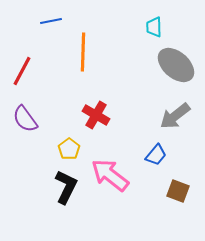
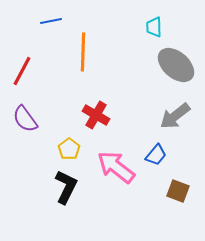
pink arrow: moved 6 px right, 8 px up
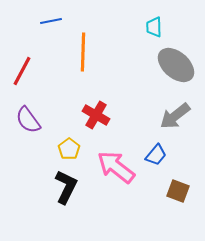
purple semicircle: moved 3 px right, 1 px down
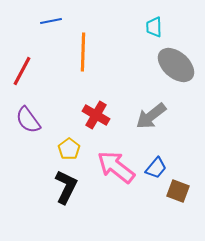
gray arrow: moved 24 px left
blue trapezoid: moved 13 px down
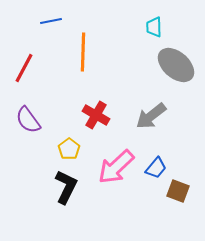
red line: moved 2 px right, 3 px up
pink arrow: rotated 81 degrees counterclockwise
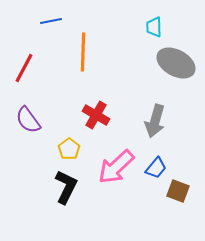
gray ellipse: moved 2 px up; rotated 12 degrees counterclockwise
gray arrow: moved 4 px right, 5 px down; rotated 36 degrees counterclockwise
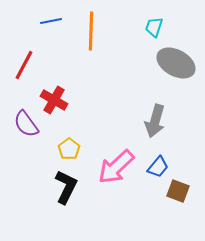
cyan trapezoid: rotated 20 degrees clockwise
orange line: moved 8 px right, 21 px up
red line: moved 3 px up
red cross: moved 42 px left, 15 px up
purple semicircle: moved 2 px left, 4 px down
blue trapezoid: moved 2 px right, 1 px up
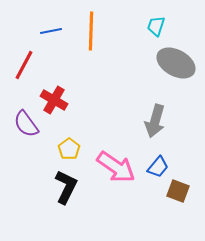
blue line: moved 10 px down
cyan trapezoid: moved 2 px right, 1 px up
pink arrow: rotated 102 degrees counterclockwise
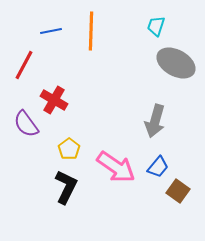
brown square: rotated 15 degrees clockwise
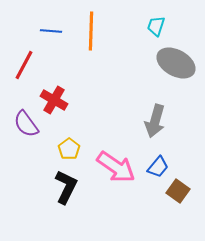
blue line: rotated 15 degrees clockwise
